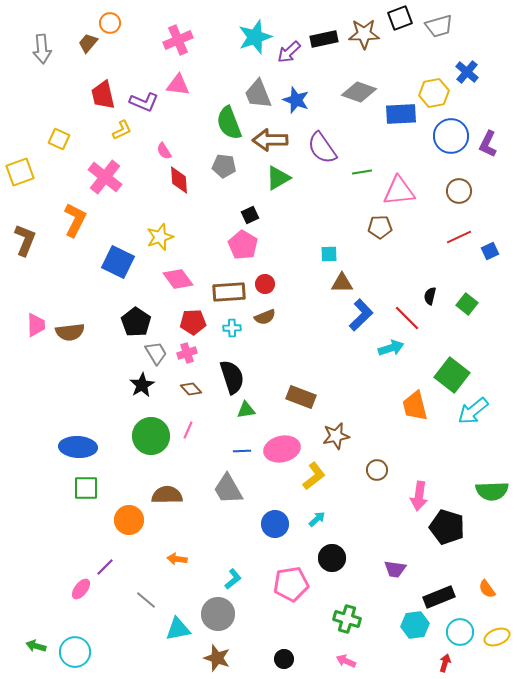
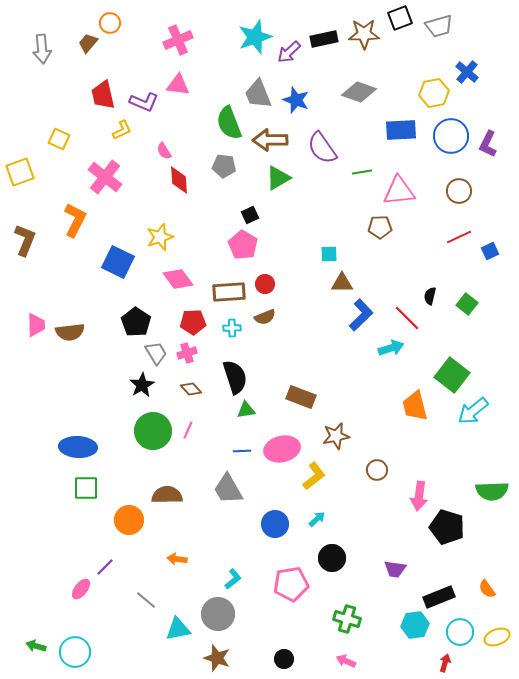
blue rectangle at (401, 114): moved 16 px down
black semicircle at (232, 377): moved 3 px right
green circle at (151, 436): moved 2 px right, 5 px up
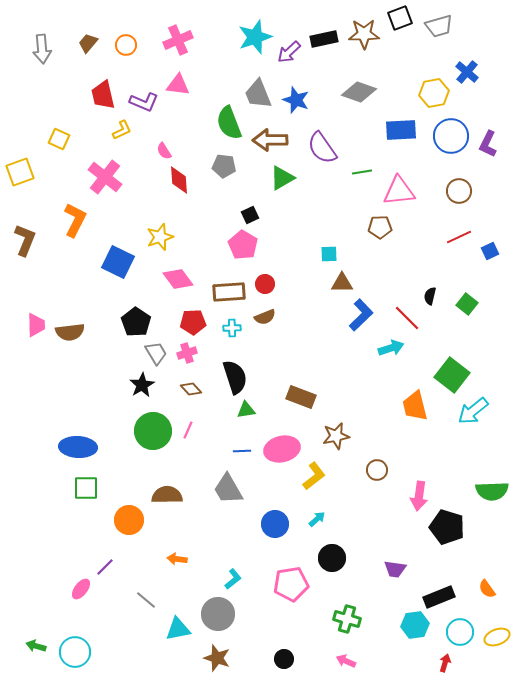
orange circle at (110, 23): moved 16 px right, 22 px down
green triangle at (278, 178): moved 4 px right
